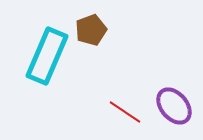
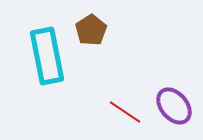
brown pentagon: rotated 12 degrees counterclockwise
cyan rectangle: rotated 34 degrees counterclockwise
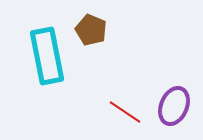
brown pentagon: rotated 16 degrees counterclockwise
purple ellipse: rotated 63 degrees clockwise
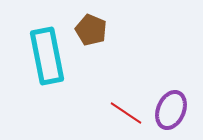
purple ellipse: moved 3 px left, 4 px down
red line: moved 1 px right, 1 px down
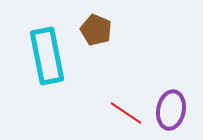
brown pentagon: moved 5 px right
purple ellipse: rotated 12 degrees counterclockwise
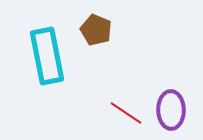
purple ellipse: rotated 12 degrees counterclockwise
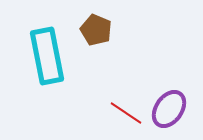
purple ellipse: moved 2 px left, 1 px up; rotated 36 degrees clockwise
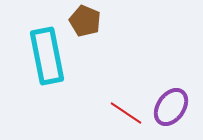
brown pentagon: moved 11 px left, 9 px up
purple ellipse: moved 2 px right, 2 px up
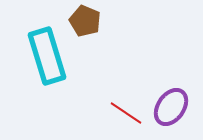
cyan rectangle: rotated 6 degrees counterclockwise
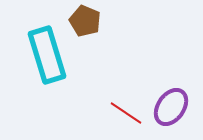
cyan rectangle: moved 1 px up
